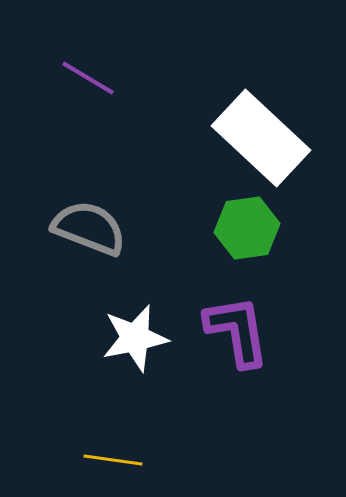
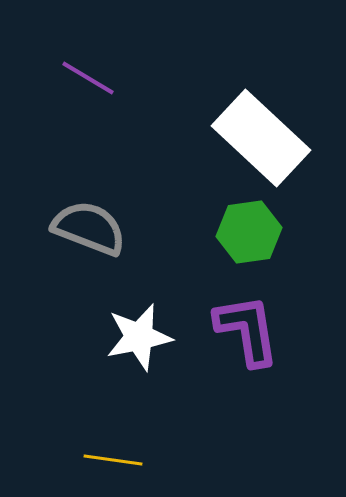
green hexagon: moved 2 px right, 4 px down
purple L-shape: moved 10 px right, 1 px up
white star: moved 4 px right, 1 px up
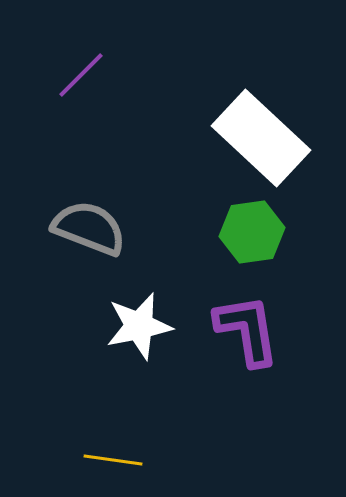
purple line: moved 7 px left, 3 px up; rotated 76 degrees counterclockwise
green hexagon: moved 3 px right
white star: moved 11 px up
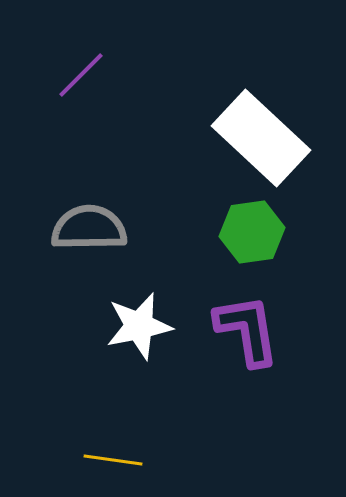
gray semicircle: rotated 22 degrees counterclockwise
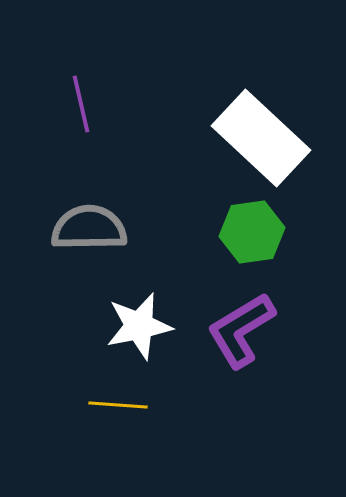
purple line: moved 29 px down; rotated 58 degrees counterclockwise
purple L-shape: moved 6 px left; rotated 112 degrees counterclockwise
yellow line: moved 5 px right, 55 px up; rotated 4 degrees counterclockwise
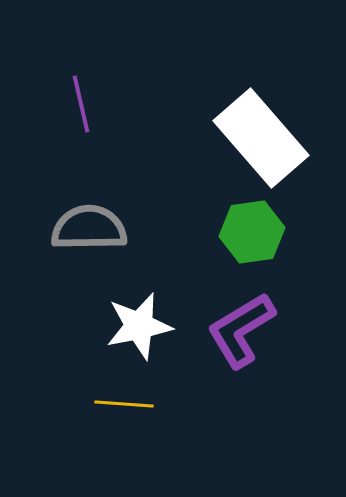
white rectangle: rotated 6 degrees clockwise
yellow line: moved 6 px right, 1 px up
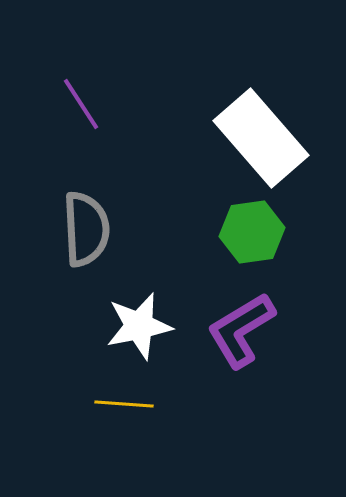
purple line: rotated 20 degrees counterclockwise
gray semicircle: moved 3 px left, 1 px down; rotated 88 degrees clockwise
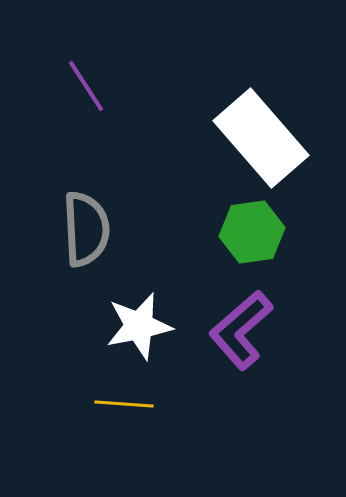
purple line: moved 5 px right, 18 px up
purple L-shape: rotated 10 degrees counterclockwise
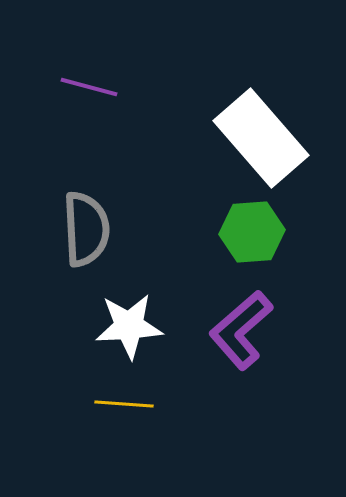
purple line: moved 3 px right, 1 px down; rotated 42 degrees counterclockwise
green hexagon: rotated 4 degrees clockwise
white star: moved 10 px left; rotated 8 degrees clockwise
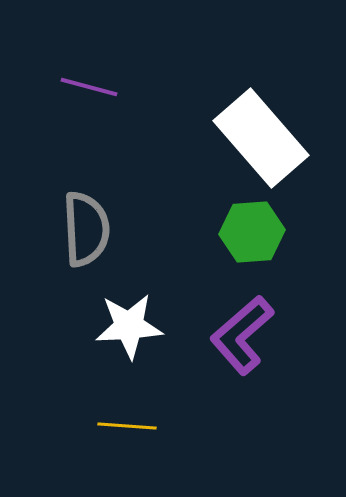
purple L-shape: moved 1 px right, 5 px down
yellow line: moved 3 px right, 22 px down
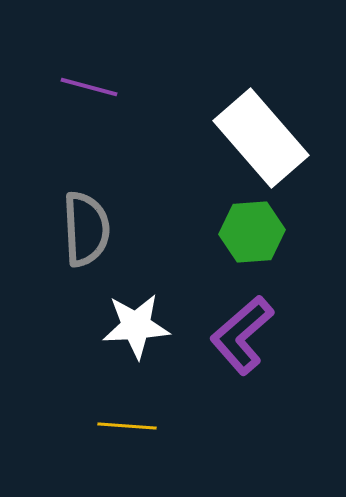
white star: moved 7 px right
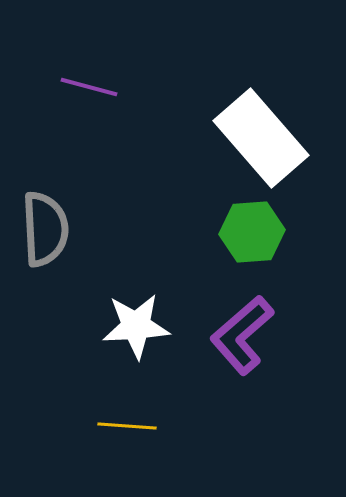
gray semicircle: moved 41 px left
